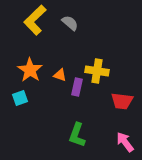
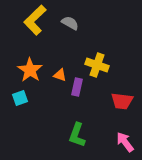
gray semicircle: rotated 12 degrees counterclockwise
yellow cross: moved 6 px up; rotated 10 degrees clockwise
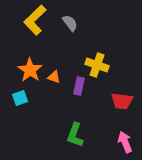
gray semicircle: rotated 24 degrees clockwise
orange triangle: moved 6 px left, 2 px down
purple rectangle: moved 2 px right, 1 px up
green L-shape: moved 2 px left
pink arrow: rotated 15 degrees clockwise
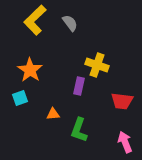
orange triangle: moved 1 px left, 37 px down; rotated 24 degrees counterclockwise
green L-shape: moved 4 px right, 5 px up
